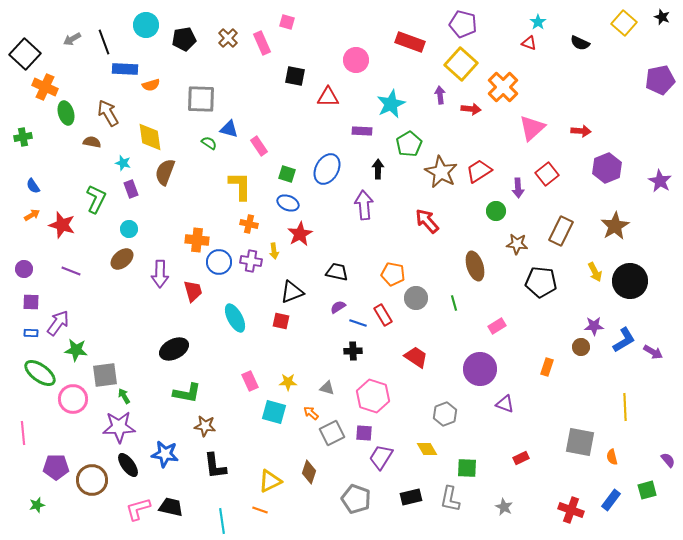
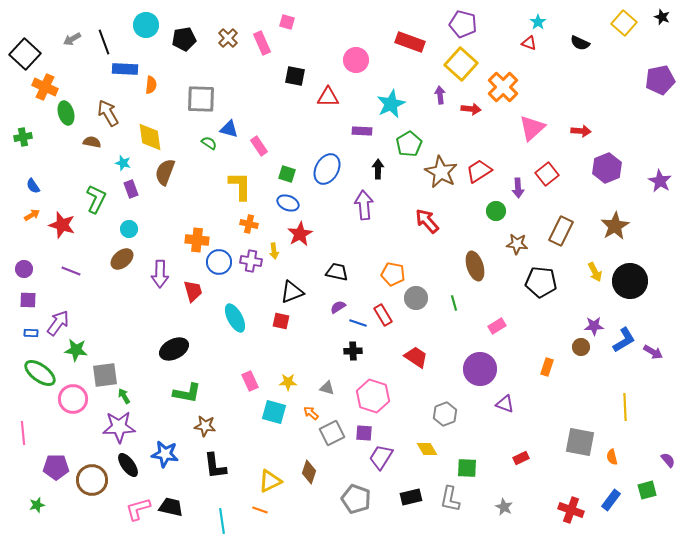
orange semicircle at (151, 85): rotated 66 degrees counterclockwise
purple square at (31, 302): moved 3 px left, 2 px up
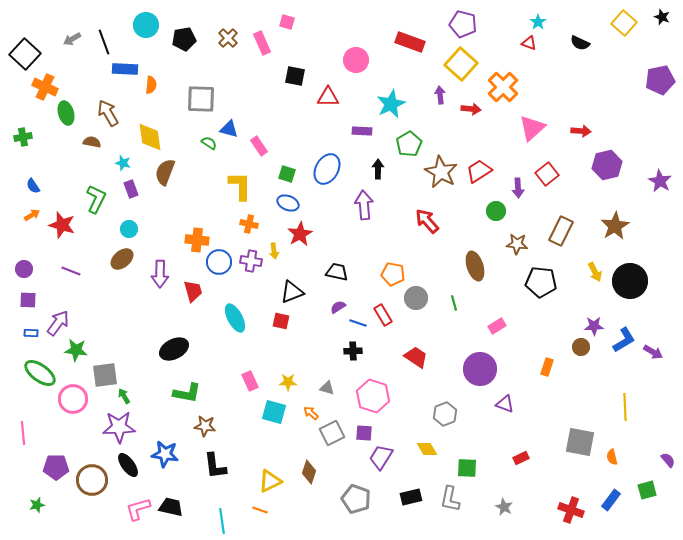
purple hexagon at (607, 168): moved 3 px up; rotated 8 degrees clockwise
